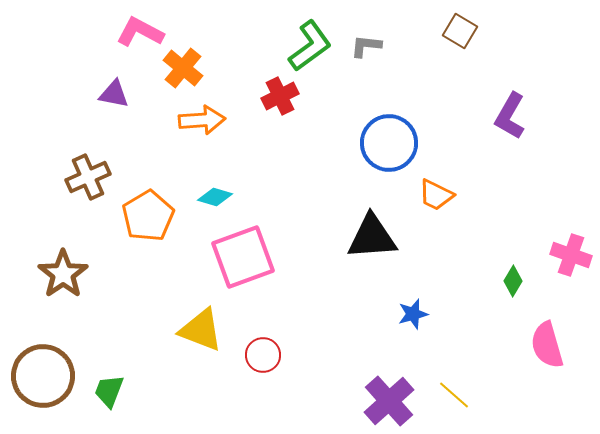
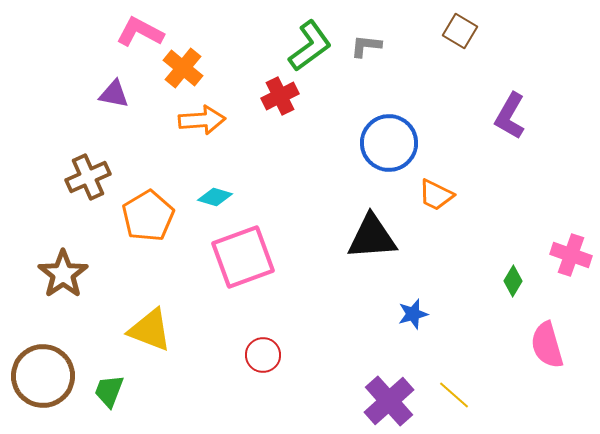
yellow triangle: moved 51 px left
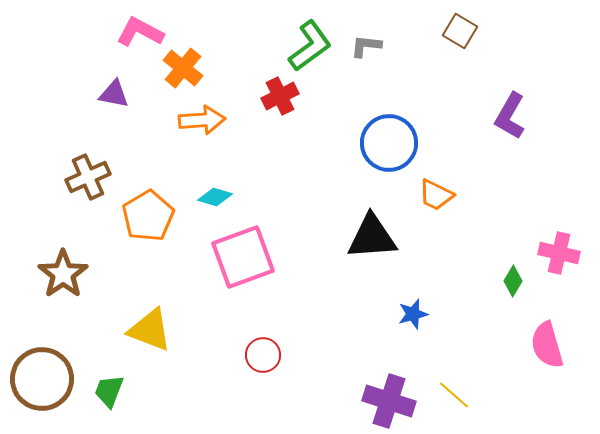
pink cross: moved 12 px left, 2 px up; rotated 6 degrees counterclockwise
brown circle: moved 1 px left, 3 px down
purple cross: rotated 30 degrees counterclockwise
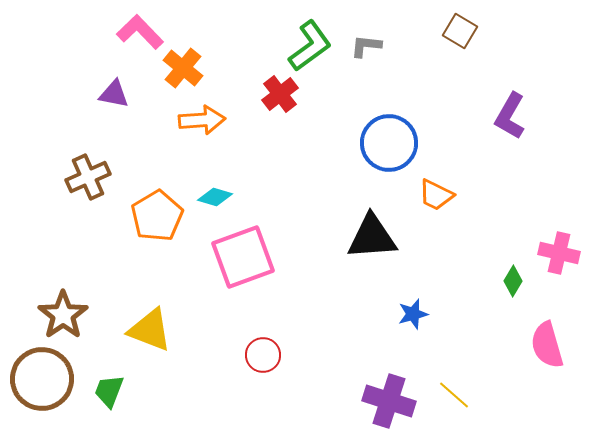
pink L-shape: rotated 18 degrees clockwise
red cross: moved 2 px up; rotated 12 degrees counterclockwise
orange pentagon: moved 9 px right
brown star: moved 41 px down
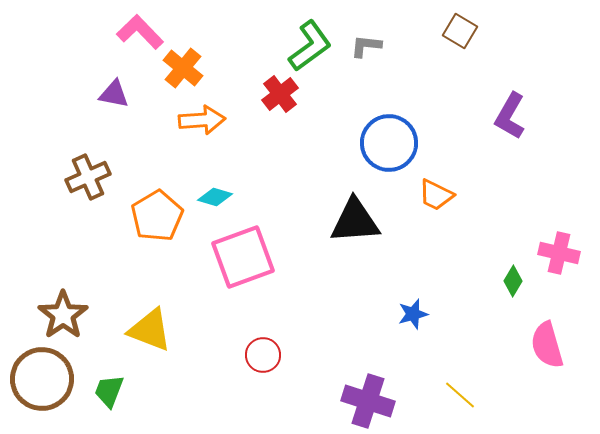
black triangle: moved 17 px left, 16 px up
yellow line: moved 6 px right
purple cross: moved 21 px left
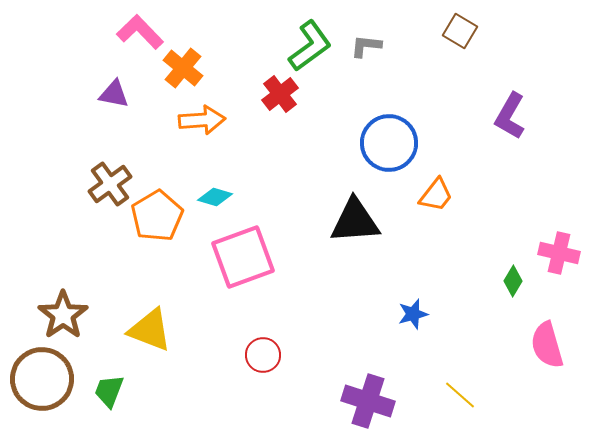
brown cross: moved 22 px right, 7 px down; rotated 12 degrees counterclockwise
orange trapezoid: rotated 78 degrees counterclockwise
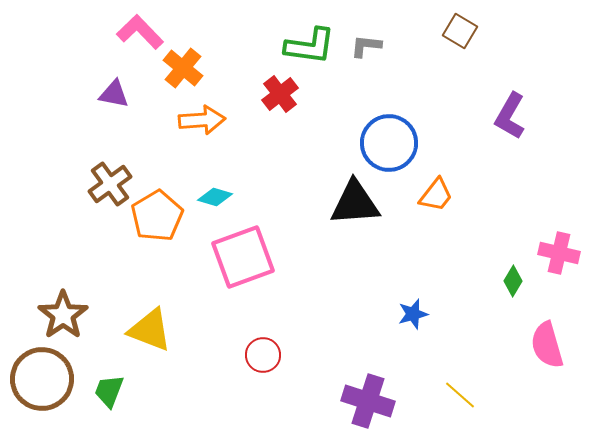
green L-shape: rotated 44 degrees clockwise
black triangle: moved 18 px up
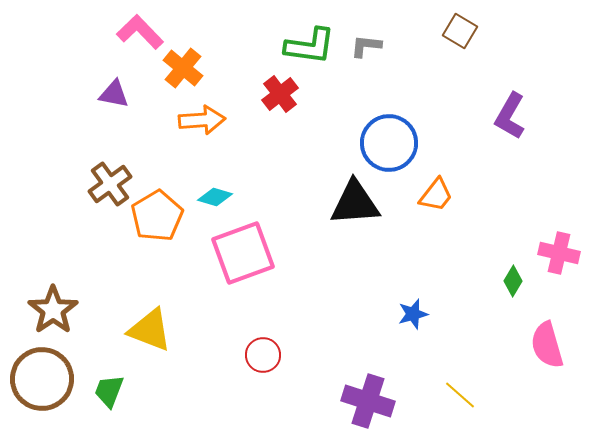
pink square: moved 4 px up
brown star: moved 10 px left, 5 px up
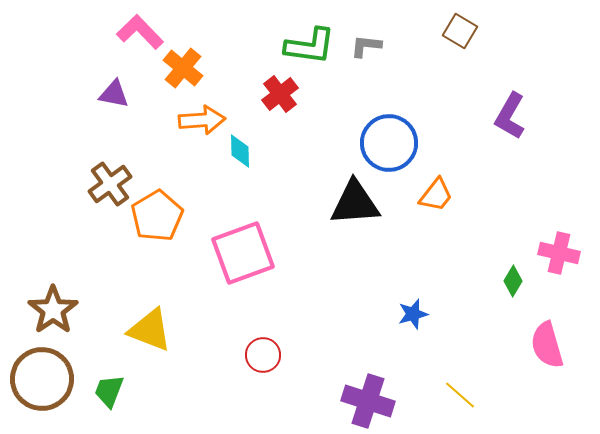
cyan diamond: moved 25 px right, 46 px up; rotated 72 degrees clockwise
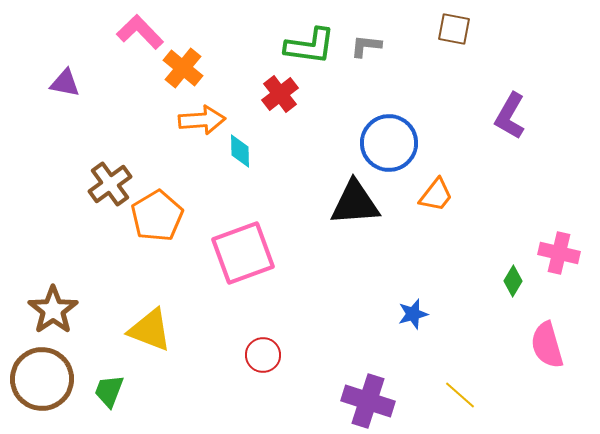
brown square: moved 6 px left, 2 px up; rotated 20 degrees counterclockwise
purple triangle: moved 49 px left, 11 px up
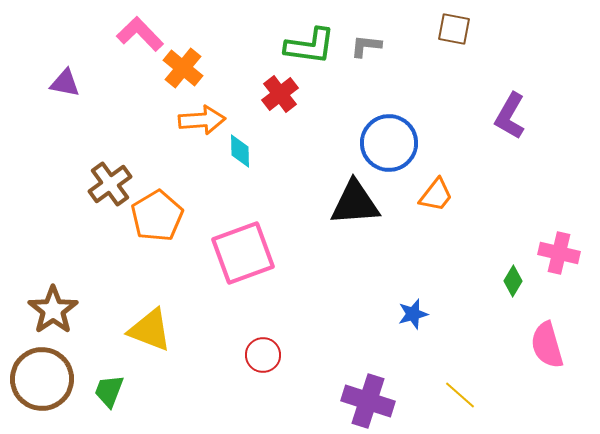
pink L-shape: moved 2 px down
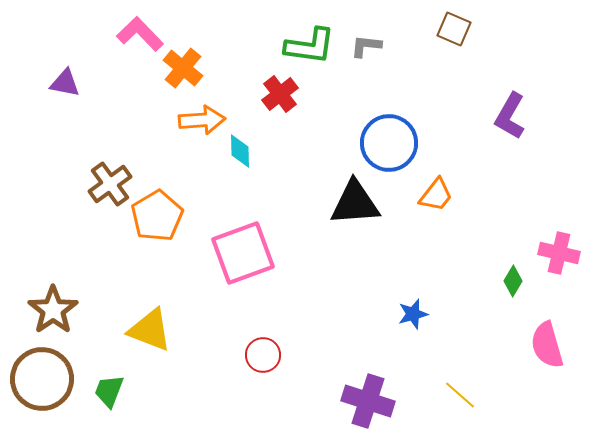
brown square: rotated 12 degrees clockwise
